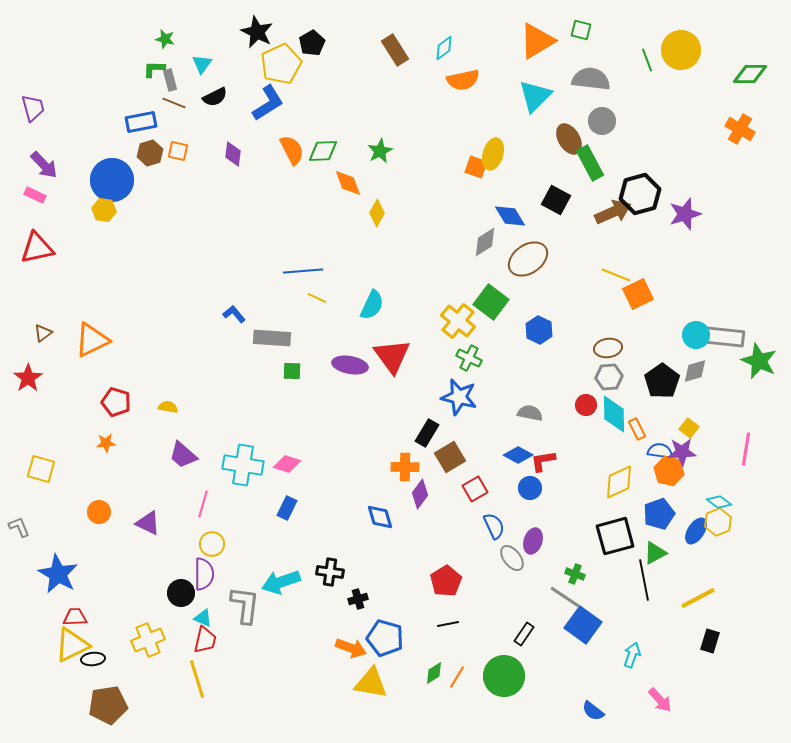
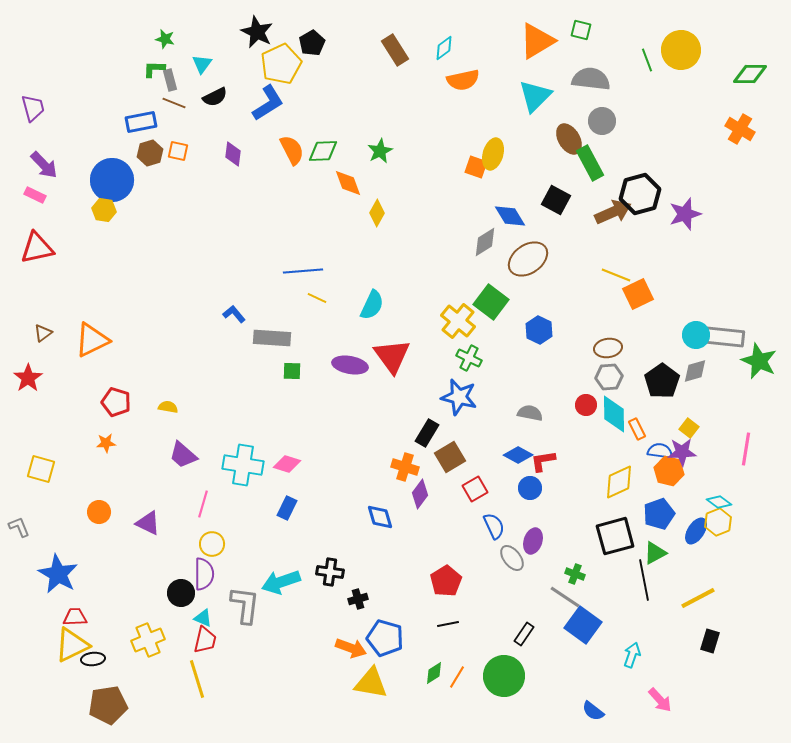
orange cross at (405, 467): rotated 16 degrees clockwise
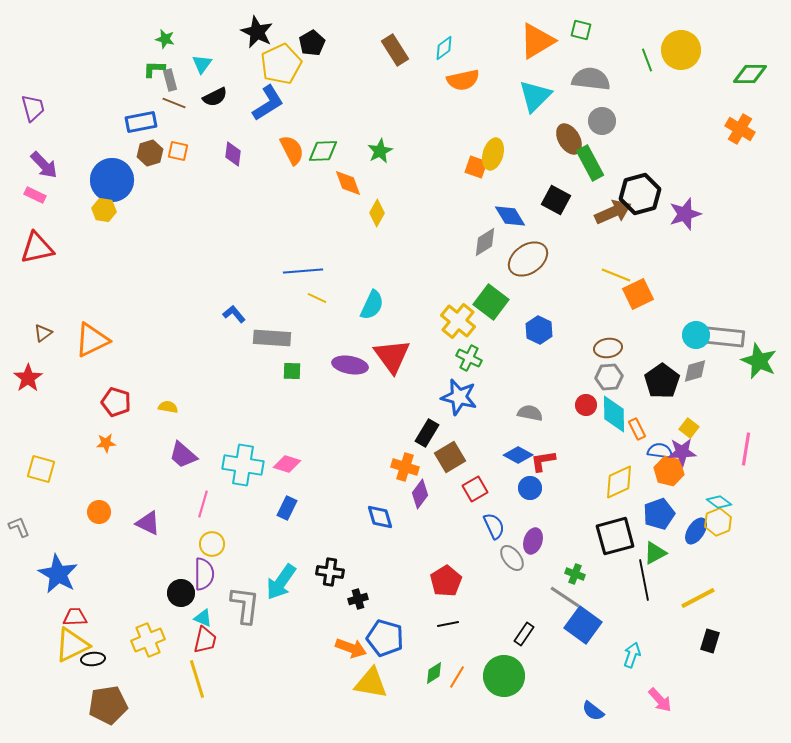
cyan arrow at (281, 582): rotated 36 degrees counterclockwise
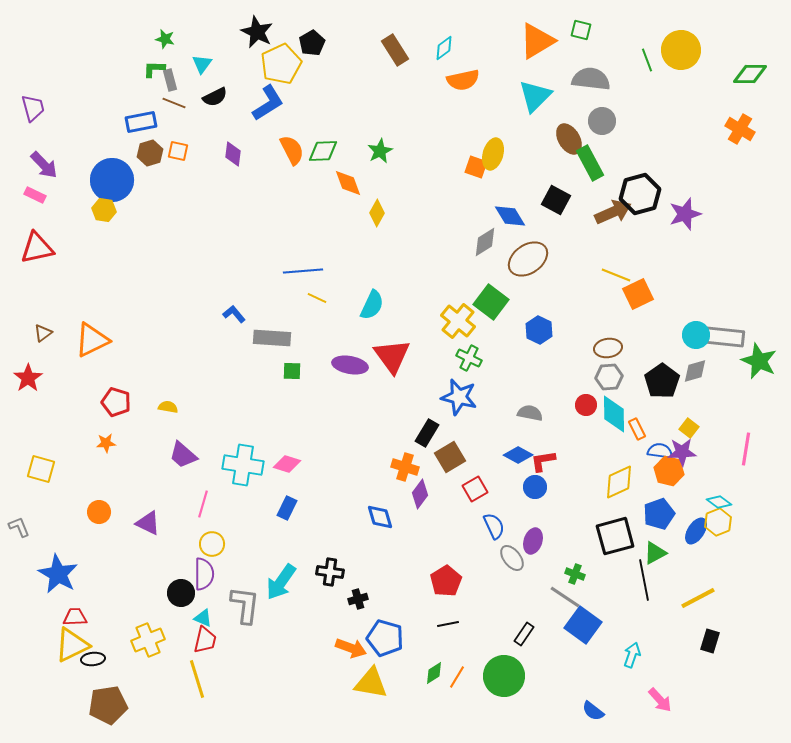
blue circle at (530, 488): moved 5 px right, 1 px up
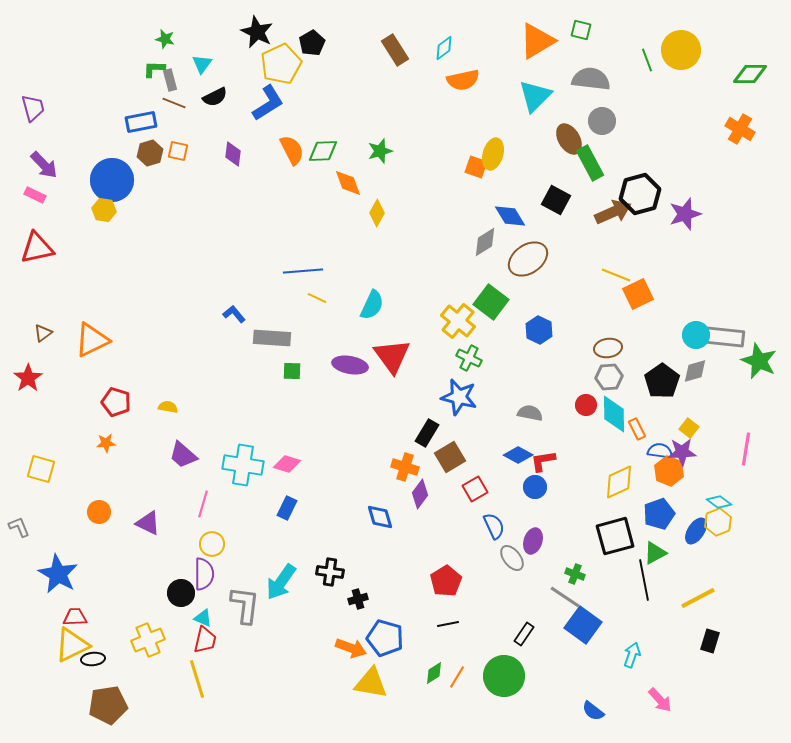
green star at (380, 151): rotated 10 degrees clockwise
orange hexagon at (669, 471): rotated 8 degrees clockwise
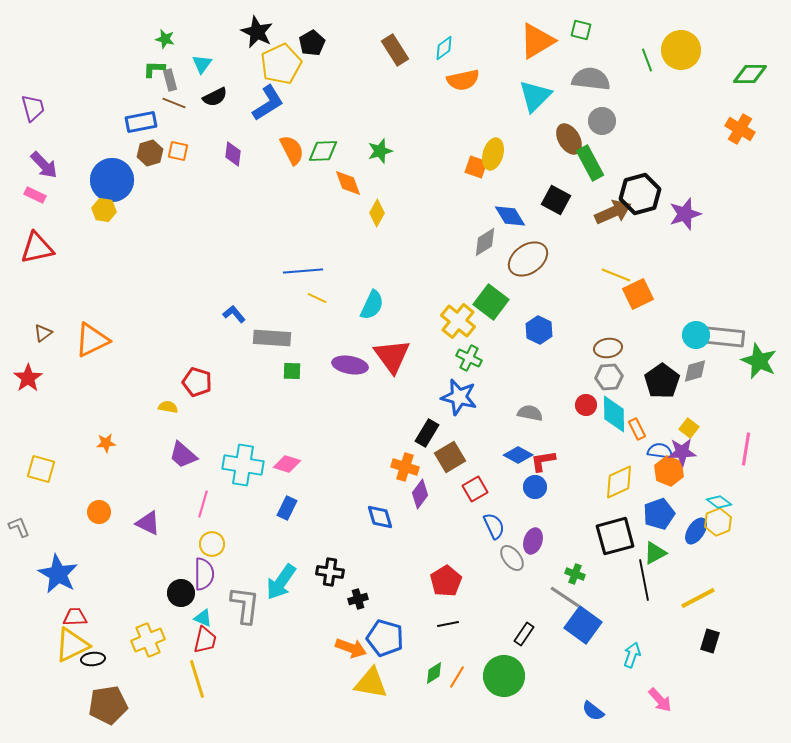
red pentagon at (116, 402): moved 81 px right, 20 px up
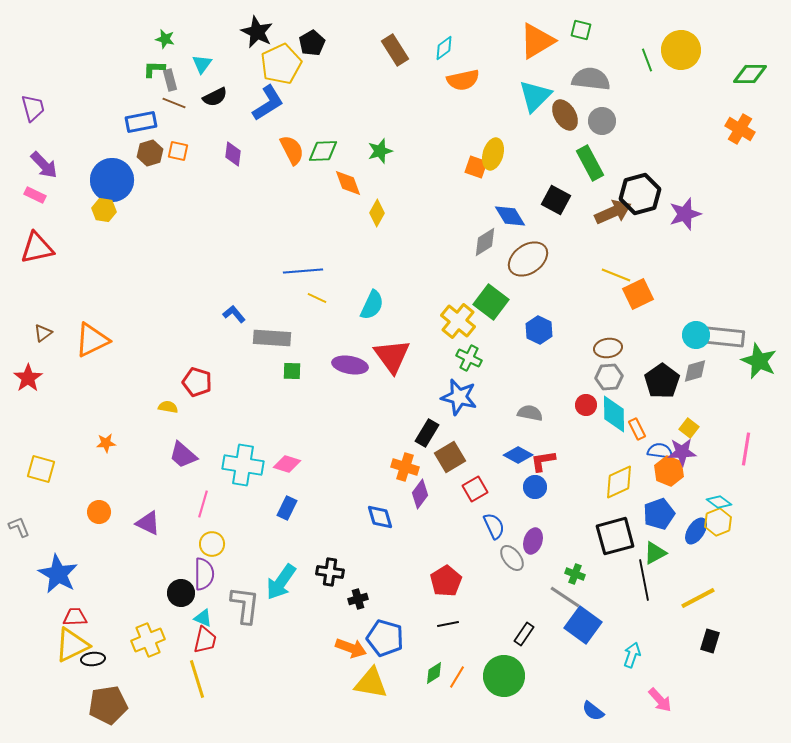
brown ellipse at (569, 139): moved 4 px left, 24 px up
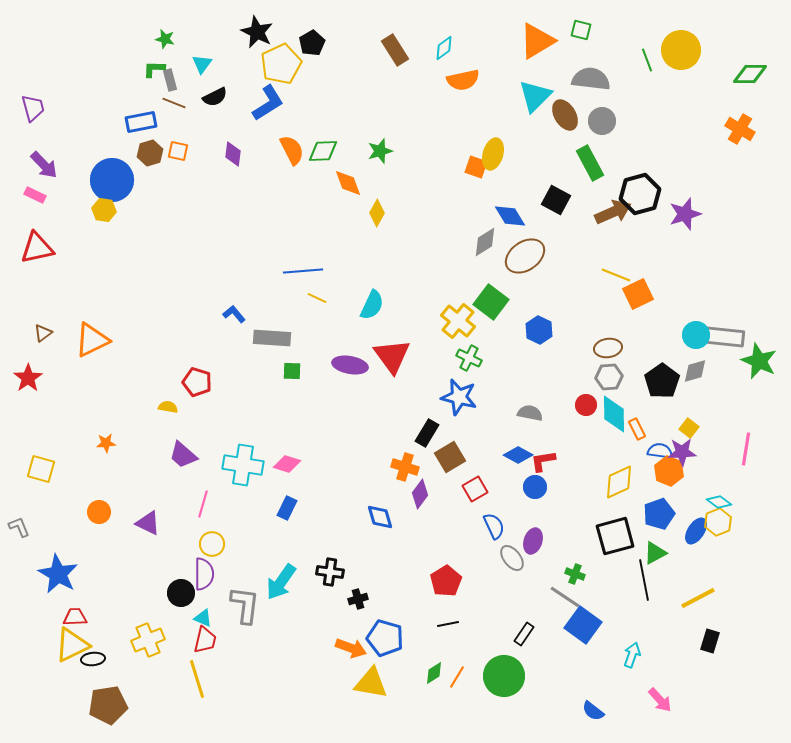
brown ellipse at (528, 259): moved 3 px left, 3 px up
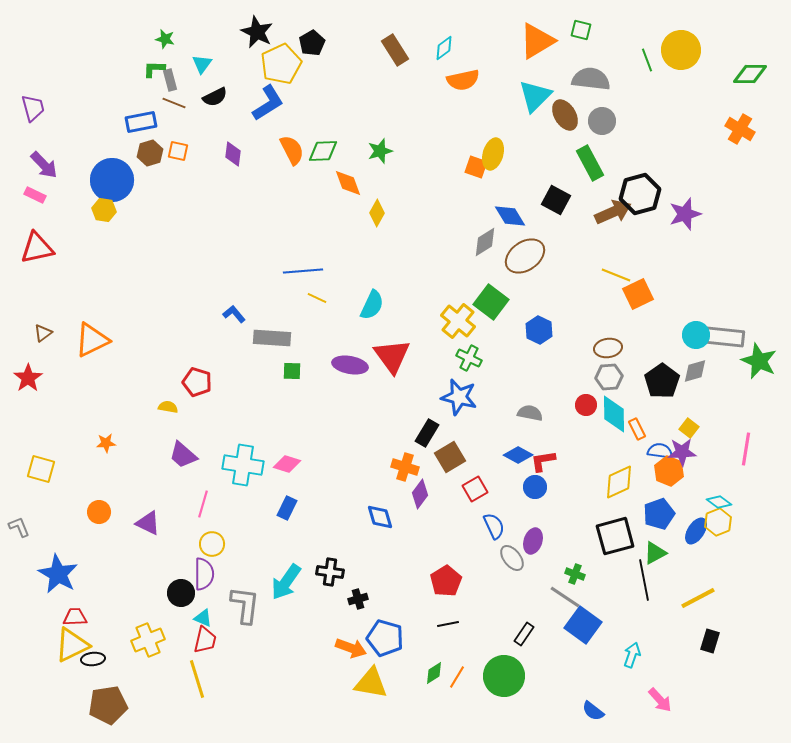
cyan arrow at (281, 582): moved 5 px right
